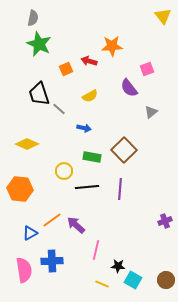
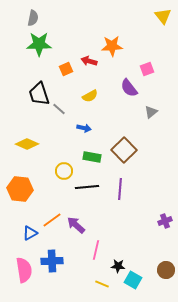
green star: rotated 25 degrees counterclockwise
brown circle: moved 10 px up
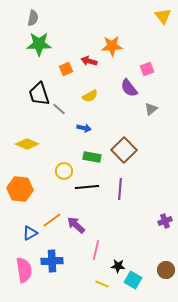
gray triangle: moved 3 px up
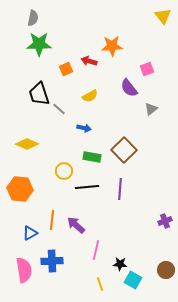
orange line: rotated 48 degrees counterclockwise
black star: moved 2 px right, 2 px up
yellow line: moved 2 px left; rotated 48 degrees clockwise
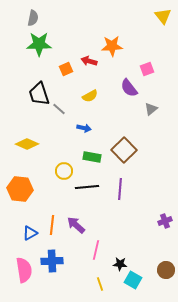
orange line: moved 5 px down
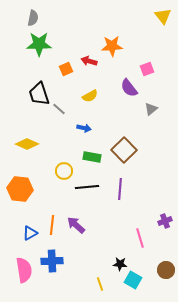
pink line: moved 44 px right, 12 px up; rotated 30 degrees counterclockwise
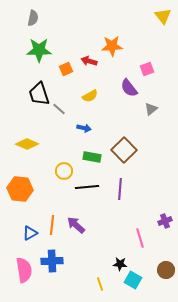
green star: moved 6 px down
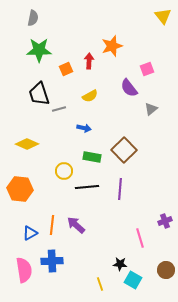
orange star: rotated 15 degrees counterclockwise
red arrow: rotated 77 degrees clockwise
gray line: rotated 56 degrees counterclockwise
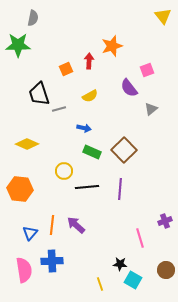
green star: moved 21 px left, 5 px up
pink square: moved 1 px down
green rectangle: moved 5 px up; rotated 12 degrees clockwise
blue triangle: rotated 21 degrees counterclockwise
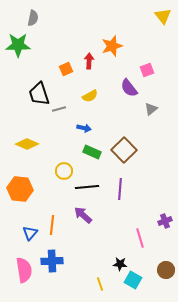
purple arrow: moved 7 px right, 10 px up
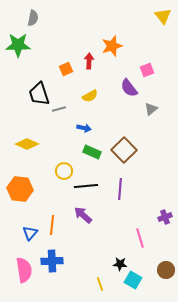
black line: moved 1 px left, 1 px up
purple cross: moved 4 px up
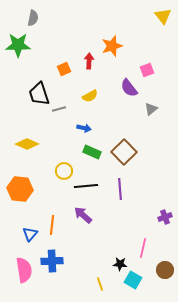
orange square: moved 2 px left
brown square: moved 2 px down
purple line: rotated 10 degrees counterclockwise
blue triangle: moved 1 px down
pink line: moved 3 px right, 10 px down; rotated 30 degrees clockwise
brown circle: moved 1 px left
